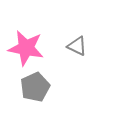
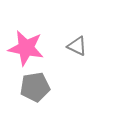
gray pentagon: rotated 16 degrees clockwise
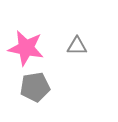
gray triangle: rotated 25 degrees counterclockwise
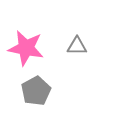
gray pentagon: moved 1 px right, 4 px down; rotated 20 degrees counterclockwise
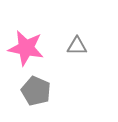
gray pentagon: rotated 20 degrees counterclockwise
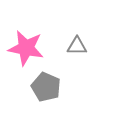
gray pentagon: moved 10 px right, 4 px up
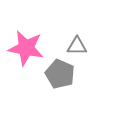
gray pentagon: moved 14 px right, 13 px up
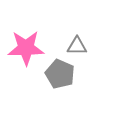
pink star: rotated 12 degrees counterclockwise
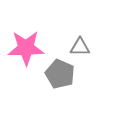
gray triangle: moved 3 px right, 1 px down
